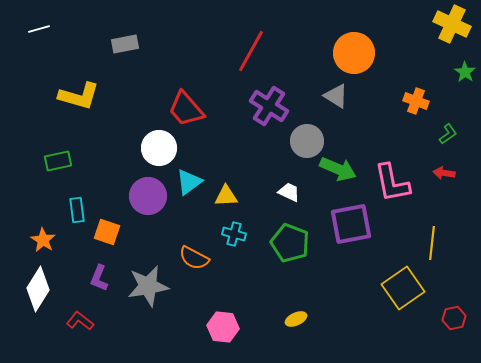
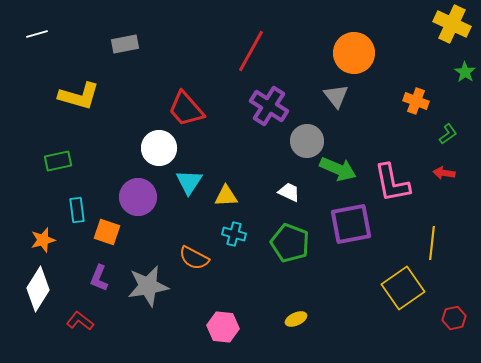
white line: moved 2 px left, 5 px down
gray triangle: rotated 20 degrees clockwise
cyan triangle: rotated 20 degrees counterclockwise
purple circle: moved 10 px left, 1 px down
orange star: rotated 25 degrees clockwise
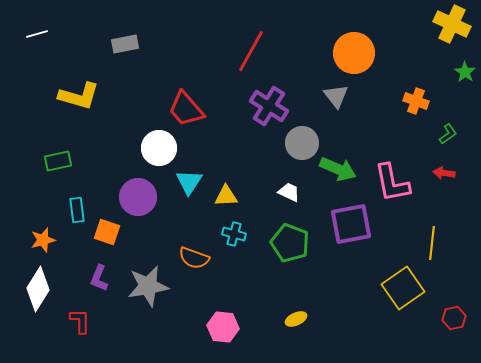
gray circle: moved 5 px left, 2 px down
orange semicircle: rotated 8 degrees counterclockwise
red L-shape: rotated 52 degrees clockwise
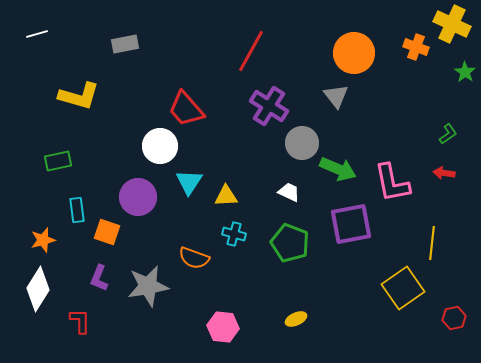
orange cross: moved 54 px up
white circle: moved 1 px right, 2 px up
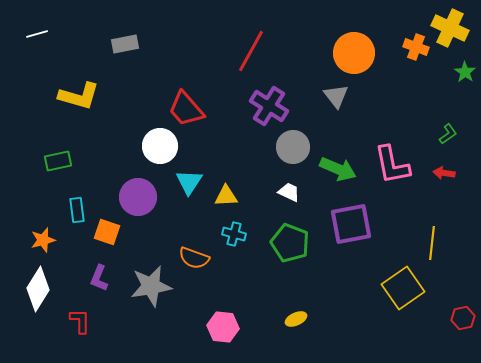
yellow cross: moved 2 px left, 4 px down
gray circle: moved 9 px left, 4 px down
pink L-shape: moved 18 px up
gray star: moved 3 px right
red hexagon: moved 9 px right
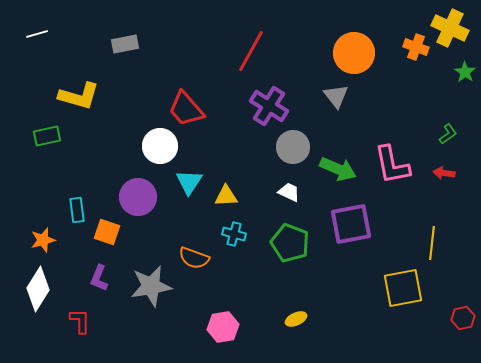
green rectangle: moved 11 px left, 25 px up
yellow square: rotated 24 degrees clockwise
pink hexagon: rotated 16 degrees counterclockwise
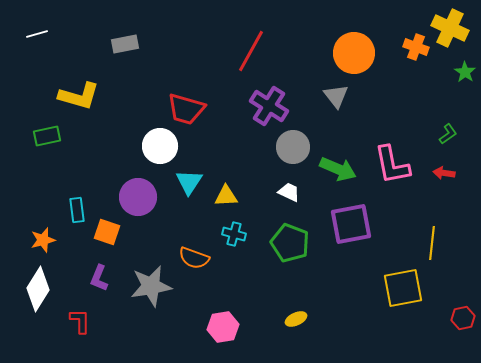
red trapezoid: rotated 33 degrees counterclockwise
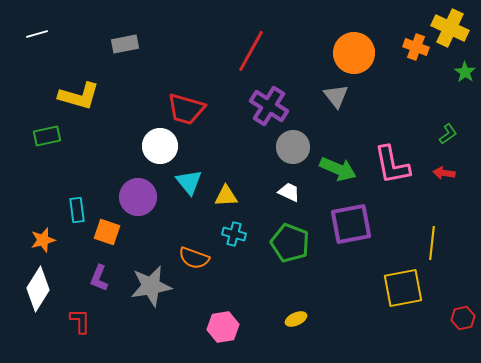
cyan triangle: rotated 12 degrees counterclockwise
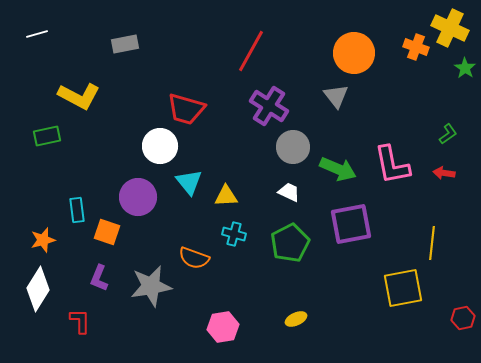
green star: moved 4 px up
yellow L-shape: rotated 12 degrees clockwise
green pentagon: rotated 24 degrees clockwise
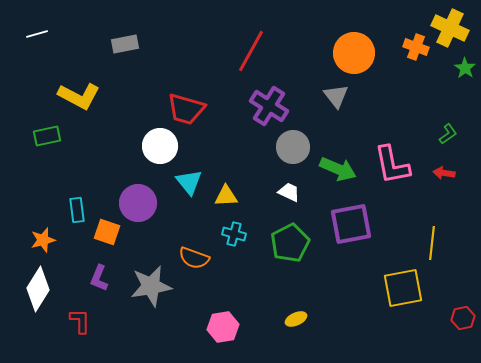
purple circle: moved 6 px down
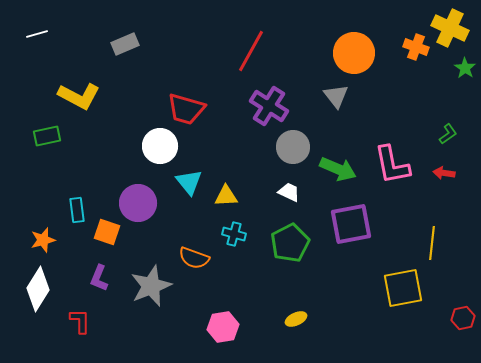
gray rectangle: rotated 12 degrees counterclockwise
gray star: rotated 12 degrees counterclockwise
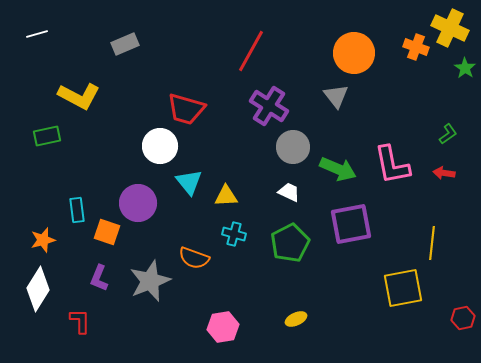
gray star: moved 1 px left, 5 px up
